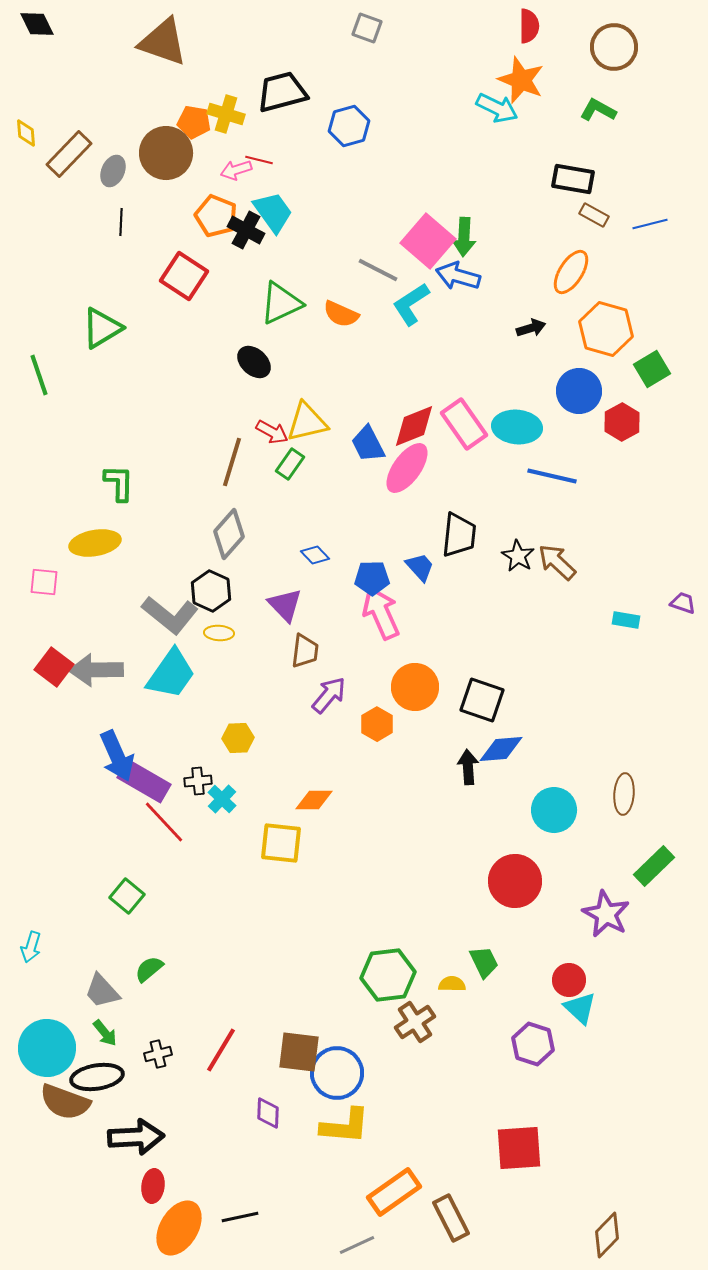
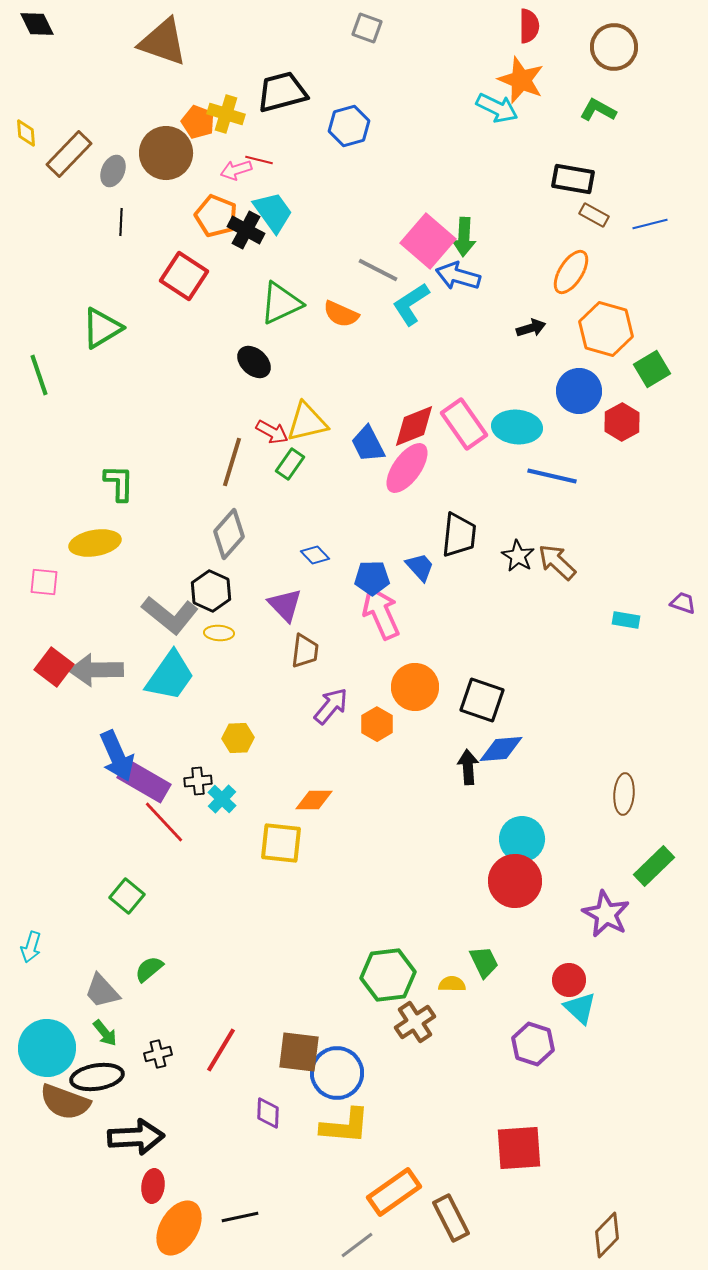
orange pentagon at (194, 122): moved 4 px right; rotated 12 degrees clockwise
cyan trapezoid at (171, 674): moved 1 px left, 2 px down
purple arrow at (329, 695): moved 2 px right, 11 px down
cyan circle at (554, 810): moved 32 px left, 29 px down
gray line at (357, 1245): rotated 12 degrees counterclockwise
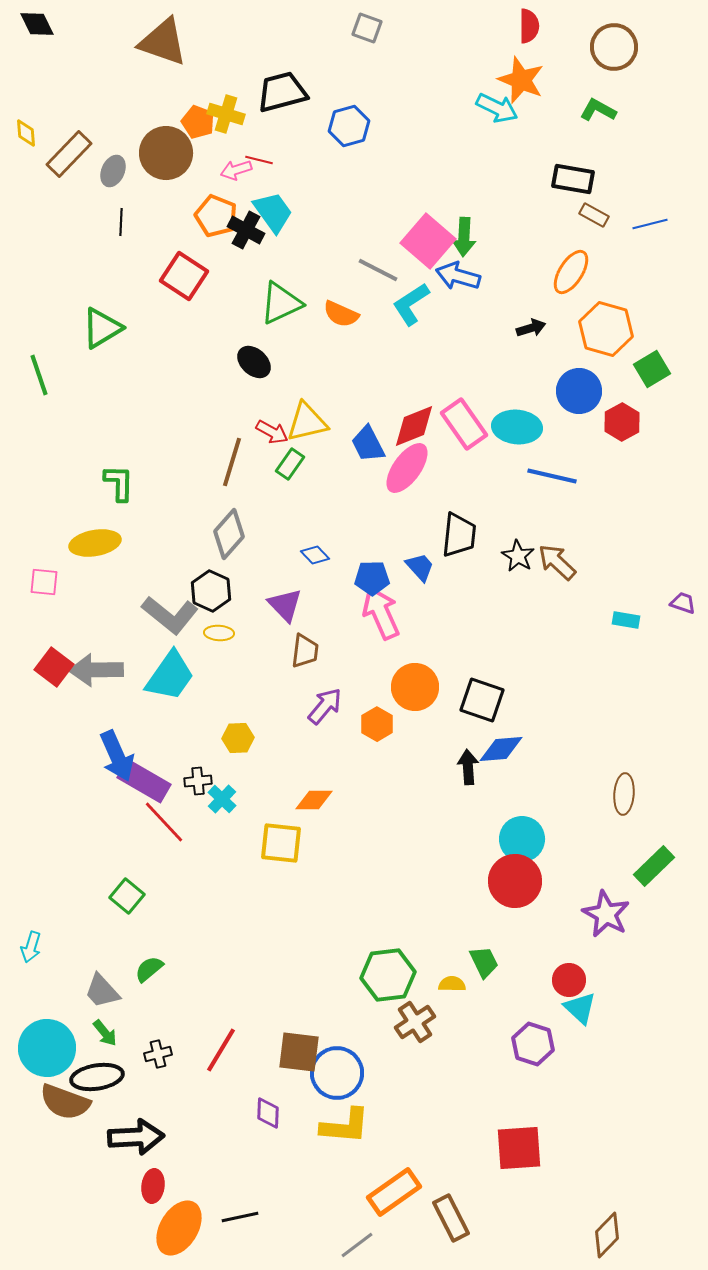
purple arrow at (331, 706): moved 6 px left
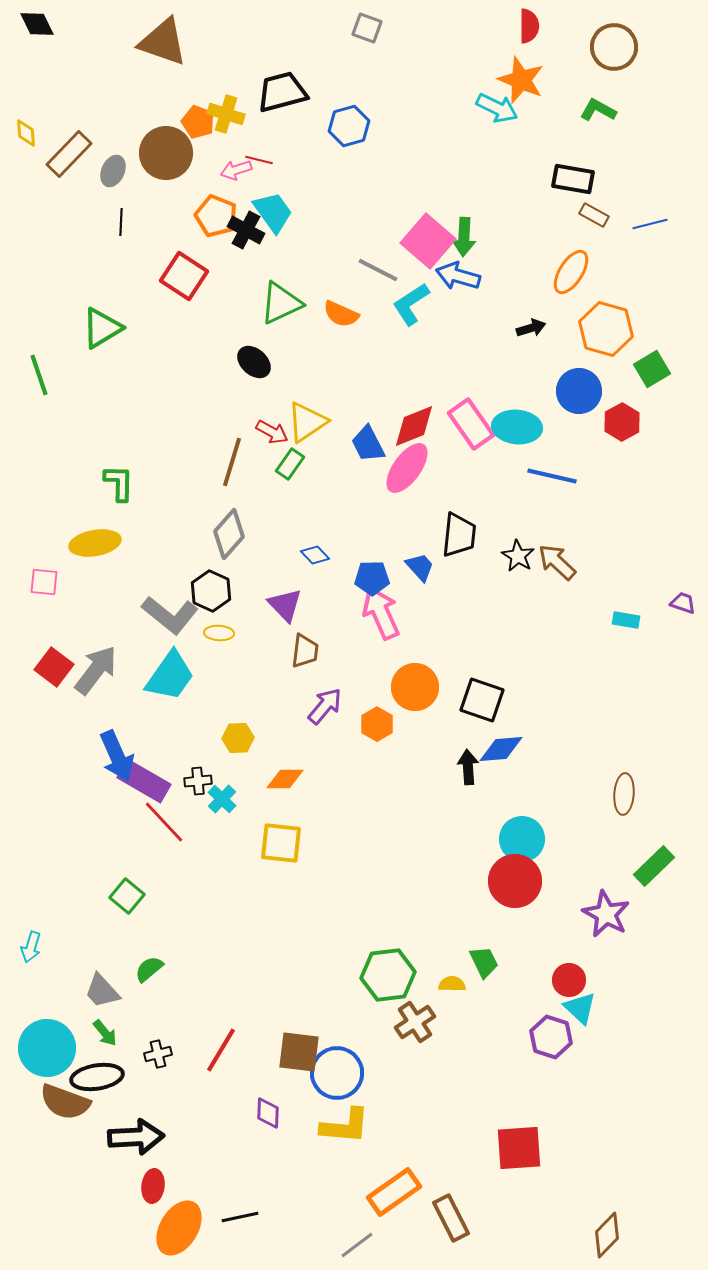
yellow triangle at (307, 422): rotated 21 degrees counterclockwise
pink rectangle at (464, 424): moved 7 px right
gray arrow at (96, 670): rotated 128 degrees clockwise
orange diamond at (314, 800): moved 29 px left, 21 px up
purple hexagon at (533, 1044): moved 18 px right, 7 px up
